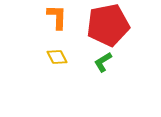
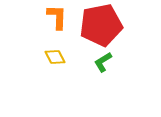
red pentagon: moved 7 px left
yellow diamond: moved 2 px left
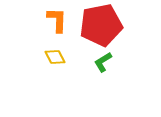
orange L-shape: moved 3 px down
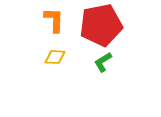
orange L-shape: moved 3 px left
yellow diamond: rotated 60 degrees counterclockwise
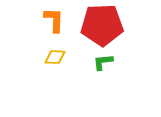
red pentagon: moved 1 px right; rotated 9 degrees clockwise
green L-shape: rotated 25 degrees clockwise
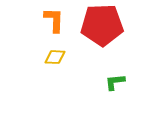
green L-shape: moved 12 px right, 20 px down
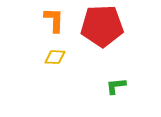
red pentagon: moved 1 px down
green L-shape: moved 1 px right, 4 px down
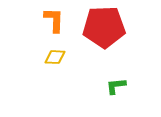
red pentagon: moved 2 px right, 1 px down
